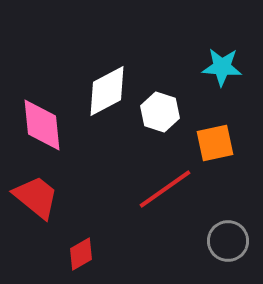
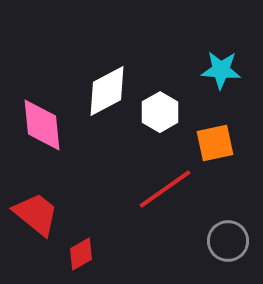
cyan star: moved 1 px left, 3 px down
white hexagon: rotated 12 degrees clockwise
red trapezoid: moved 17 px down
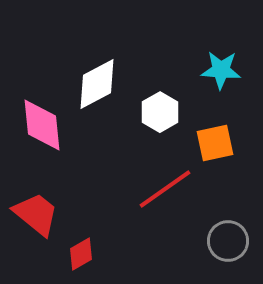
white diamond: moved 10 px left, 7 px up
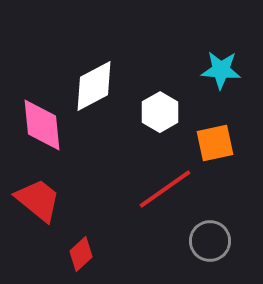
white diamond: moved 3 px left, 2 px down
red trapezoid: moved 2 px right, 14 px up
gray circle: moved 18 px left
red diamond: rotated 12 degrees counterclockwise
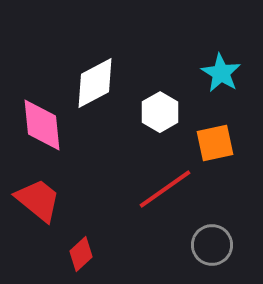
cyan star: moved 3 px down; rotated 27 degrees clockwise
white diamond: moved 1 px right, 3 px up
gray circle: moved 2 px right, 4 px down
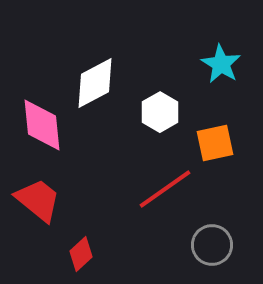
cyan star: moved 9 px up
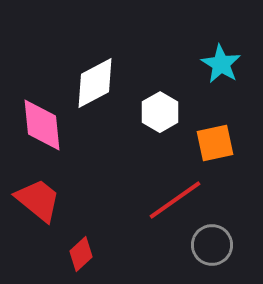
red line: moved 10 px right, 11 px down
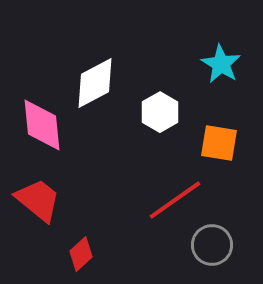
orange square: moved 4 px right; rotated 21 degrees clockwise
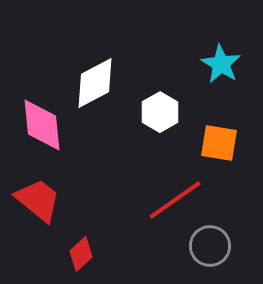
gray circle: moved 2 px left, 1 px down
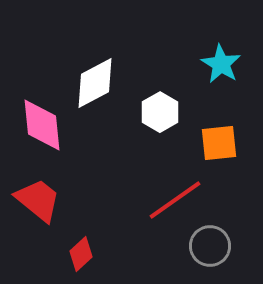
orange square: rotated 15 degrees counterclockwise
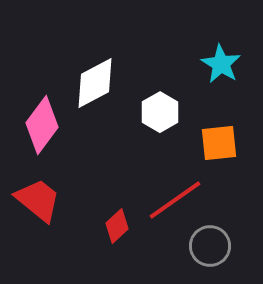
pink diamond: rotated 42 degrees clockwise
red diamond: moved 36 px right, 28 px up
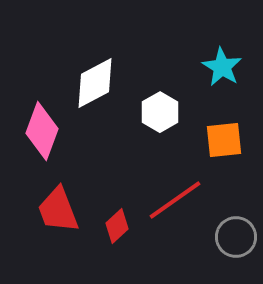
cyan star: moved 1 px right, 3 px down
pink diamond: moved 6 px down; rotated 16 degrees counterclockwise
orange square: moved 5 px right, 3 px up
red trapezoid: moved 20 px right, 10 px down; rotated 150 degrees counterclockwise
gray circle: moved 26 px right, 9 px up
